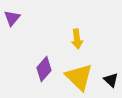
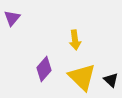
yellow arrow: moved 2 px left, 1 px down
yellow triangle: moved 3 px right
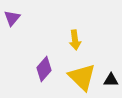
black triangle: rotated 42 degrees counterclockwise
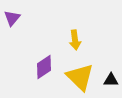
purple diamond: moved 2 px up; rotated 15 degrees clockwise
yellow triangle: moved 2 px left
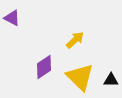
purple triangle: rotated 42 degrees counterclockwise
yellow arrow: rotated 126 degrees counterclockwise
